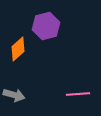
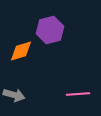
purple hexagon: moved 4 px right, 4 px down
orange diamond: moved 3 px right, 2 px down; rotated 25 degrees clockwise
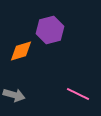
pink line: rotated 30 degrees clockwise
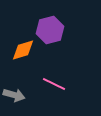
orange diamond: moved 2 px right, 1 px up
pink line: moved 24 px left, 10 px up
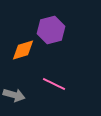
purple hexagon: moved 1 px right
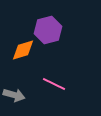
purple hexagon: moved 3 px left
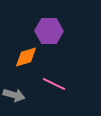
purple hexagon: moved 1 px right, 1 px down; rotated 16 degrees clockwise
orange diamond: moved 3 px right, 7 px down
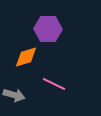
purple hexagon: moved 1 px left, 2 px up
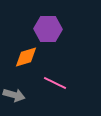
pink line: moved 1 px right, 1 px up
